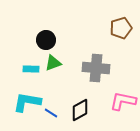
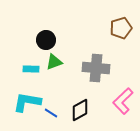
green triangle: moved 1 px right, 1 px up
pink L-shape: rotated 56 degrees counterclockwise
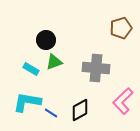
cyan rectangle: rotated 28 degrees clockwise
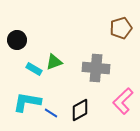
black circle: moved 29 px left
cyan rectangle: moved 3 px right
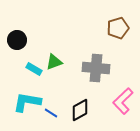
brown pentagon: moved 3 px left
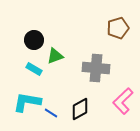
black circle: moved 17 px right
green triangle: moved 1 px right, 6 px up
black diamond: moved 1 px up
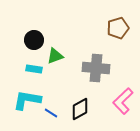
cyan rectangle: rotated 21 degrees counterclockwise
cyan L-shape: moved 2 px up
